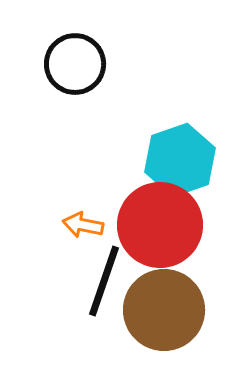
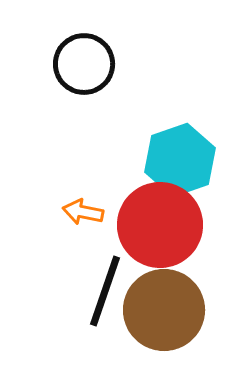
black circle: moved 9 px right
orange arrow: moved 13 px up
black line: moved 1 px right, 10 px down
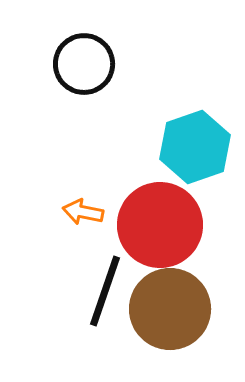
cyan hexagon: moved 15 px right, 13 px up
brown circle: moved 6 px right, 1 px up
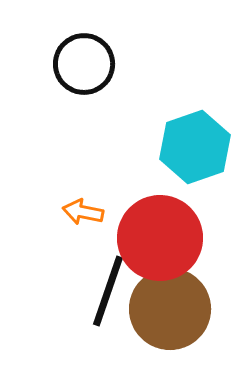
red circle: moved 13 px down
black line: moved 3 px right
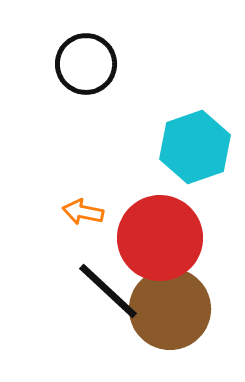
black circle: moved 2 px right
black line: rotated 66 degrees counterclockwise
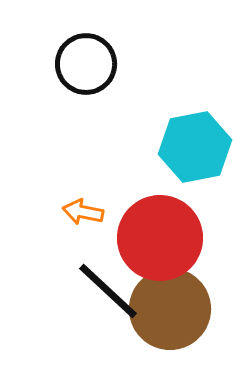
cyan hexagon: rotated 8 degrees clockwise
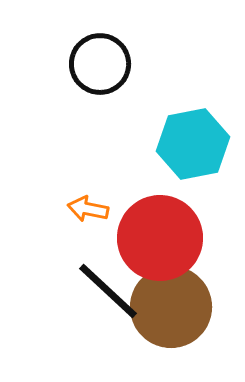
black circle: moved 14 px right
cyan hexagon: moved 2 px left, 3 px up
orange arrow: moved 5 px right, 3 px up
brown circle: moved 1 px right, 2 px up
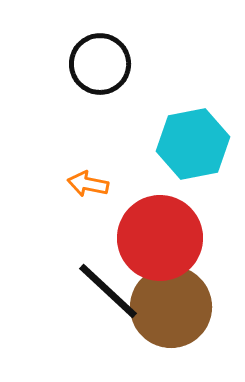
orange arrow: moved 25 px up
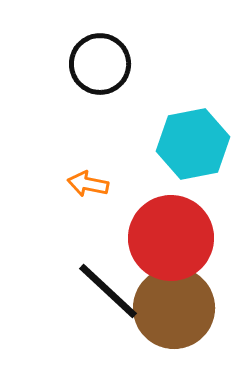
red circle: moved 11 px right
brown circle: moved 3 px right, 1 px down
